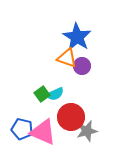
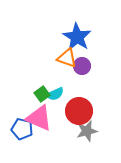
red circle: moved 8 px right, 6 px up
pink triangle: moved 4 px left, 14 px up
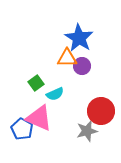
blue star: moved 2 px right, 1 px down
orange triangle: rotated 20 degrees counterclockwise
green square: moved 6 px left, 11 px up
red circle: moved 22 px right
blue pentagon: rotated 15 degrees clockwise
